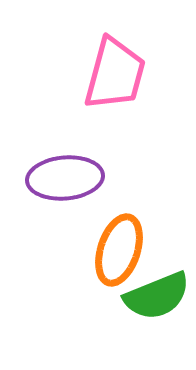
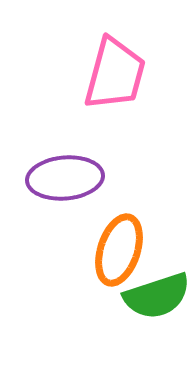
green semicircle: rotated 4 degrees clockwise
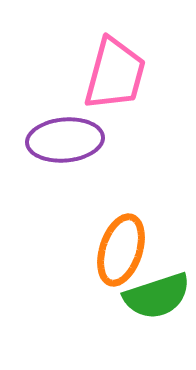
purple ellipse: moved 38 px up
orange ellipse: moved 2 px right
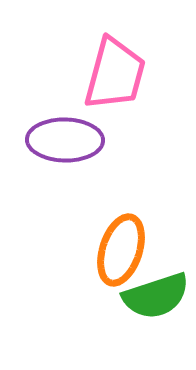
purple ellipse: rotated 6 degrees clockwise
green semicircle: moved 1 px left
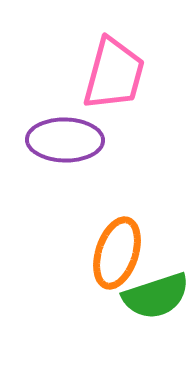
pink trapezoid: moved 1 px left
orange ellipse: moved 4 px left, 3 px down
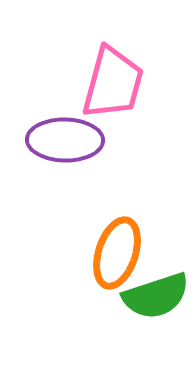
pink trapezoid: moved 1 px left, 9 px down
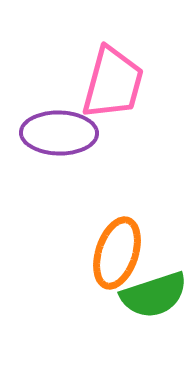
purple ellipse: moved 6 px left, 7 px up
green semicircle: moved 2 px left, 1 px up
